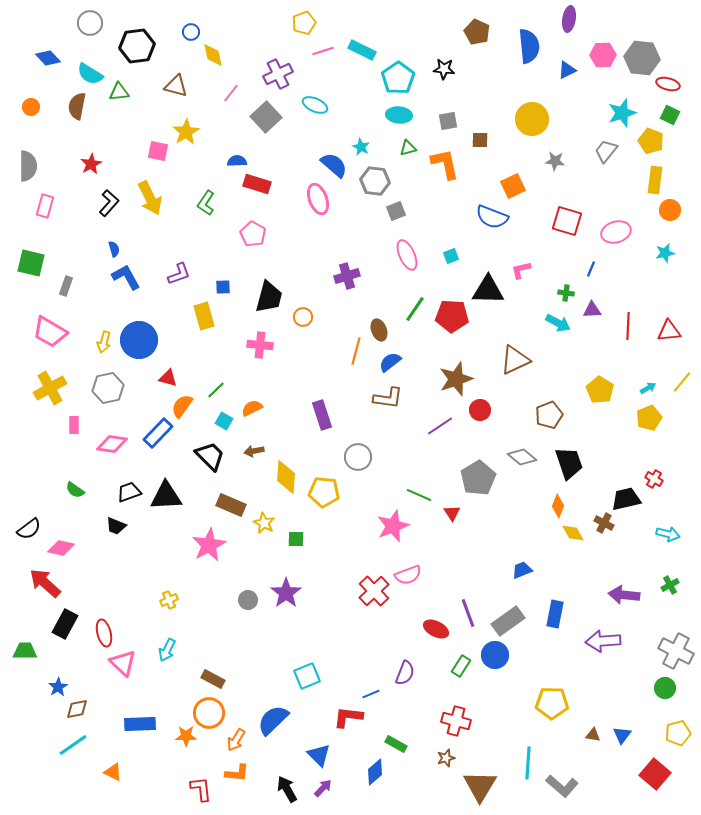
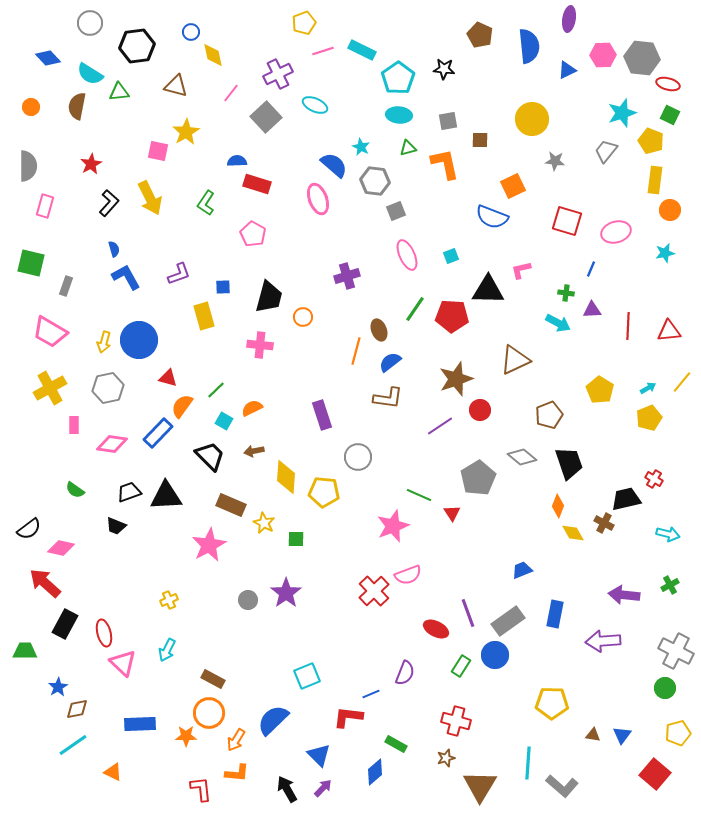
brown pentagon at (477, 32): moved 3 px right, 3 px down
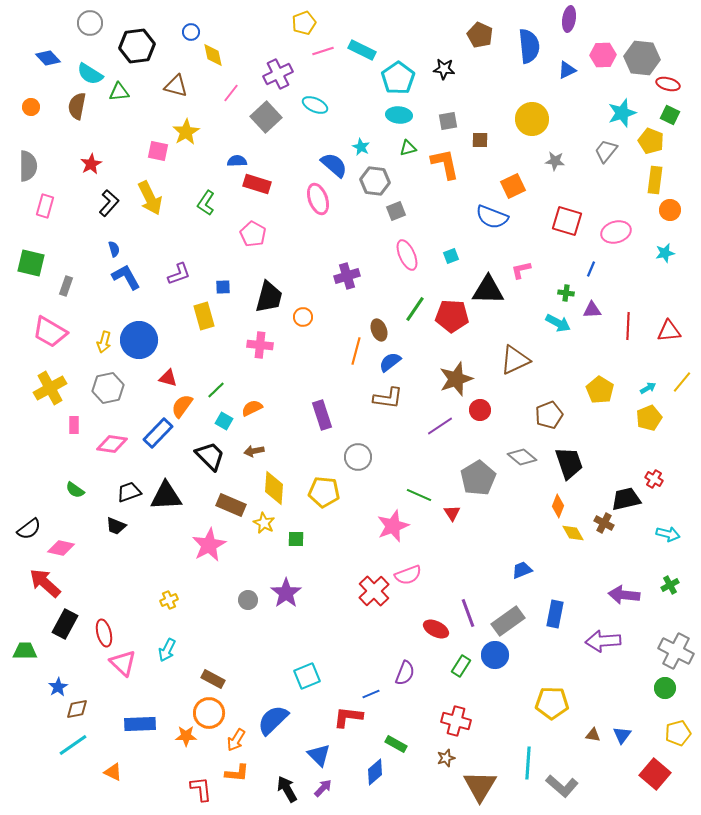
yellow diamond at (286, 477): moved 12 px left, 11 px down
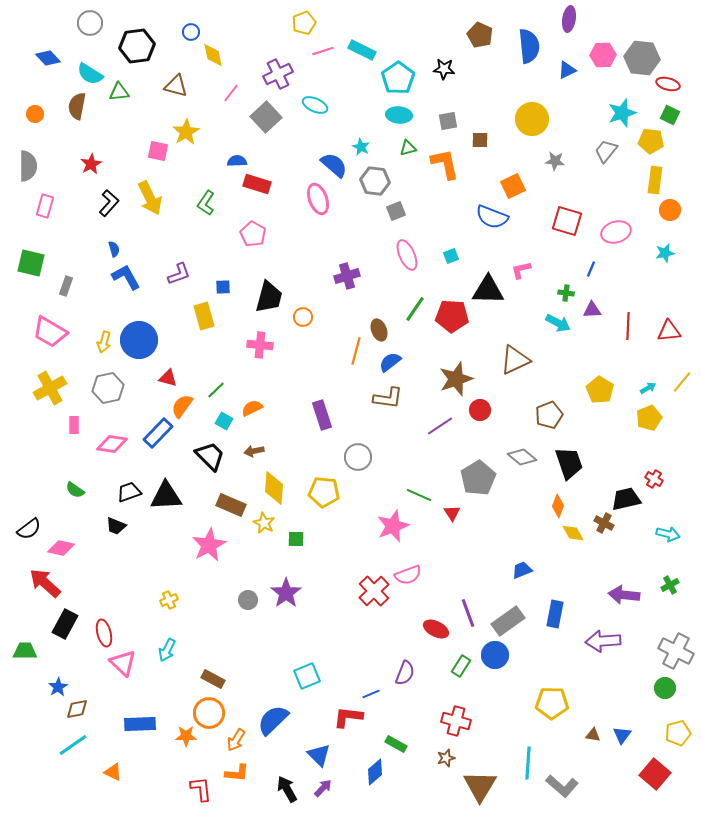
orange circle at (31, 107): moved 4 px right, 7 px down
yellow pentagon at (651, 141): rotated 15 degrees counterclockwise
